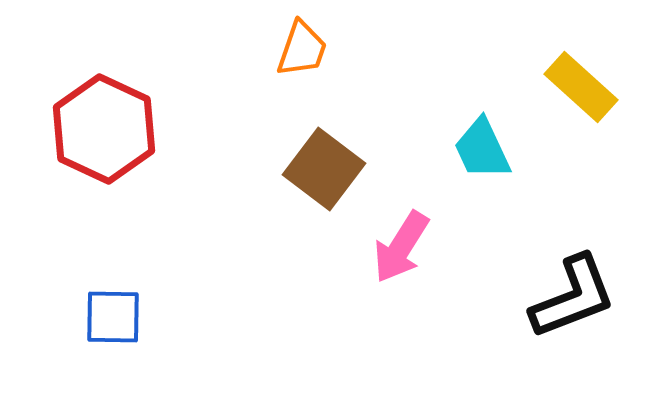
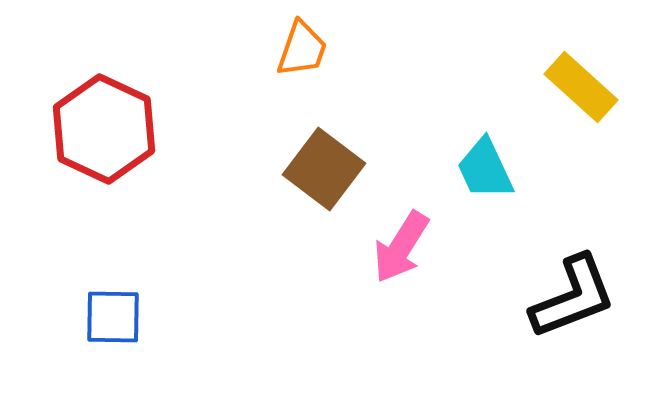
cyan trapezoid: moved 3 px right, 20 px down
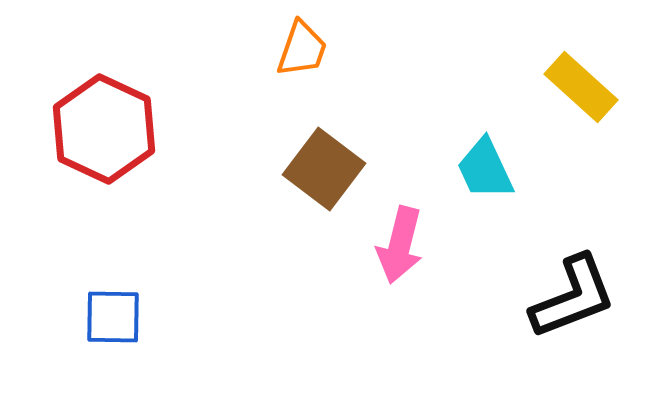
pink arrow: moved 1 px left, 2 px up; rotated 18 degrees counterclockwise
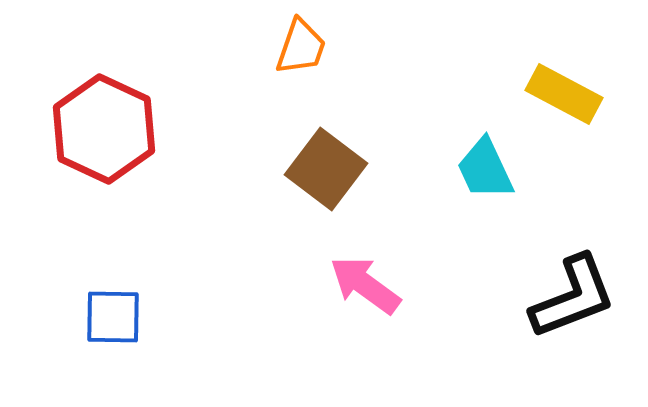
orange trapezoid: moved 1 px left, 2 px up
yellow rectangle: moved 17 px left, 7 px down; rotated 14 degrees counterclockwise
brown square: moved 2 px right
pink arrow: moved 35 px left, 40 px down; rotated 112 degrees clockwise
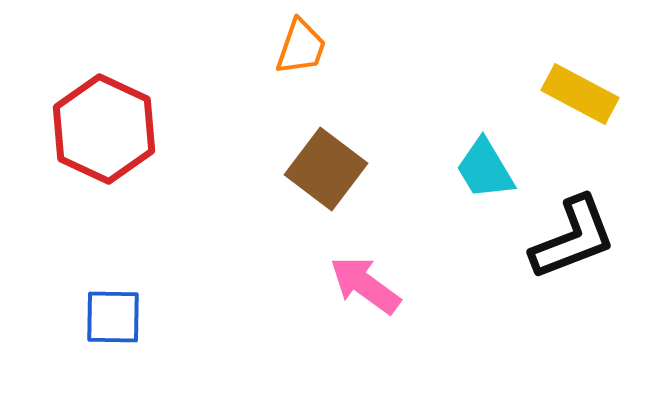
yellow rectangle: moved 16 px right
cyan trapezoid: rotated 6 degrees counterclockwise
black L-shape: moved 59 px up
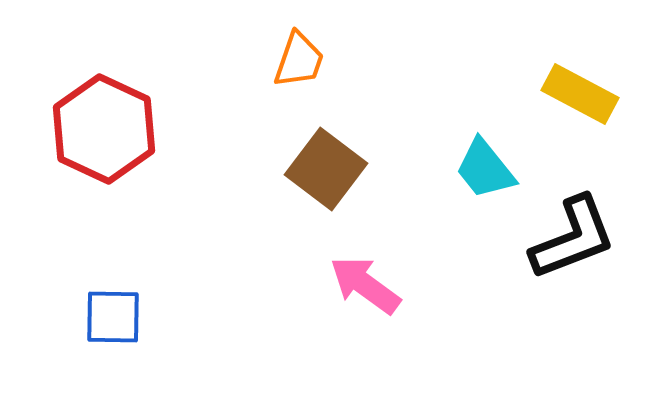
orange trapezoid: moved 2 px left, 13 px down
cyan trapezoid: rotated 8 degrees counterclockwise
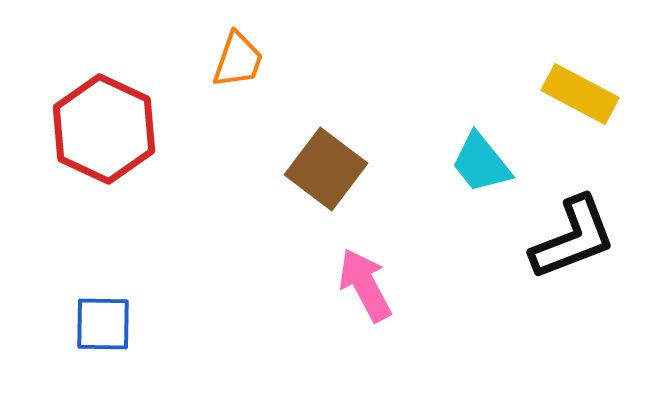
orange trapezoid: moved 61 px left
cyan trapezoid: moved 4 px left, 6 px up
pink arrow: rotated 26 degrees clockwise
blue square: moved 10 px left, 7 px down
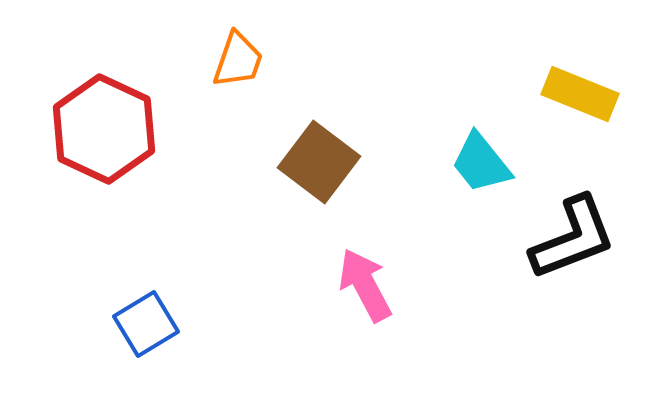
yellow rectangle: rotated 6 degrees counterclockwise
brown square: moved 7 px left, 7 px up
blue square: moved 43 px right; rotated 32 degrees counterclockwise
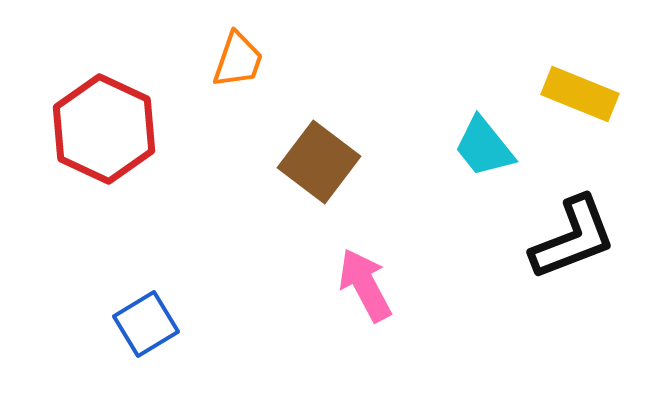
cyan trapezoid: moved 3 px right, 16 px up
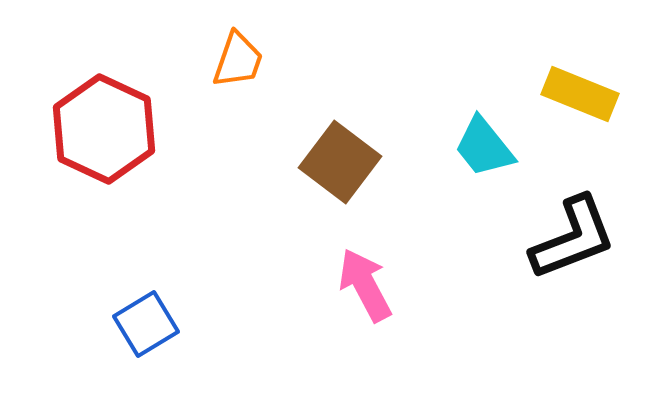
brown square: moved 21 px right
